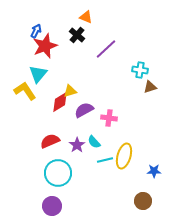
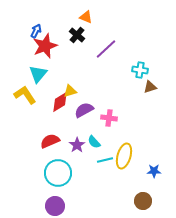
yellow L-shape: moved 4 px down
purple circle: moved 3 px right
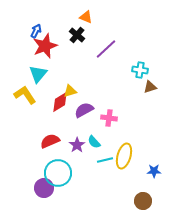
purple circle: moved 11 px left, 18 px up
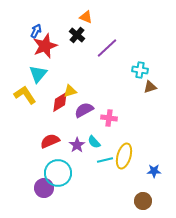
purple line: moved 1 px right, 1 px up
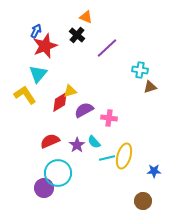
cyan line: moved 2 px right, 2 px up
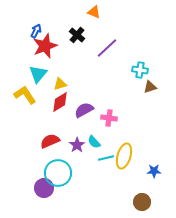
orange triangle: moved 8 px right, 5 px up
yellow triangle: moved 10 px left, 7 px up
cyan line: moved 1 px left
brown circle: moved 1 px left, 1 px down
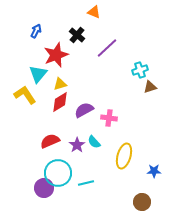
red star: moved 11 px right, 9 px down
cyan cross: rotated 28 degrees counterclockwise
cyan line: moved 20 px left, 25 px down
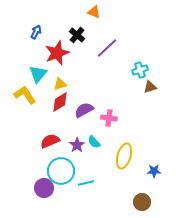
blue arrow: moved 1 px down
red star: moved 1 px right, 2 px up
cyan circle: moved 3 px right, 2 px up
